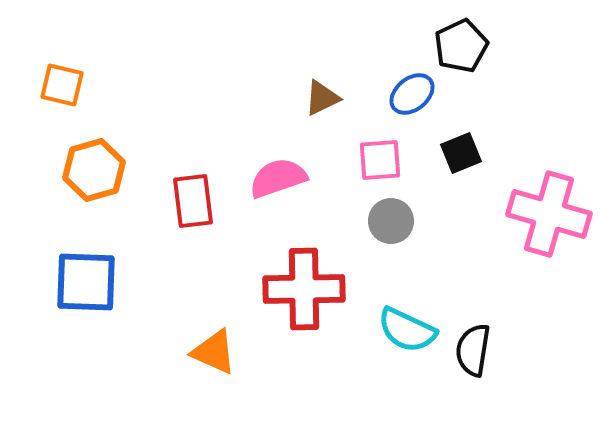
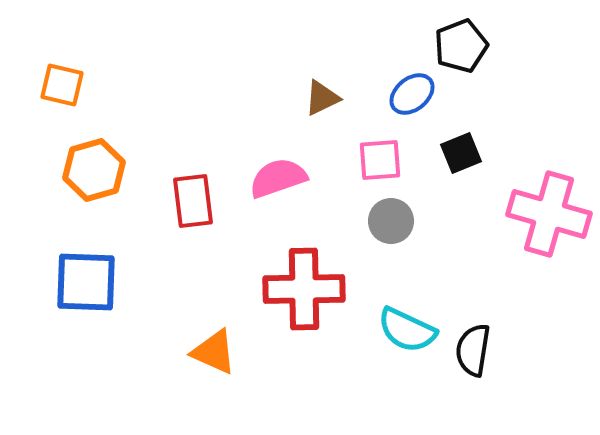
black pentagon: rotated 4 degrees clockwise
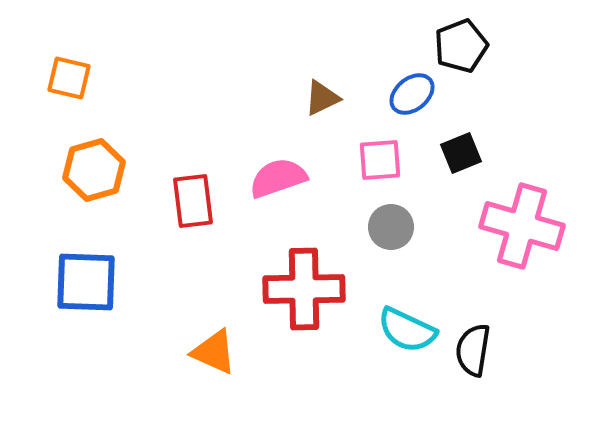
orange square: moved 7 px right, 7 px up
pink cross: moved 27 px left, 12 px down
gray circle: moved 6 px down
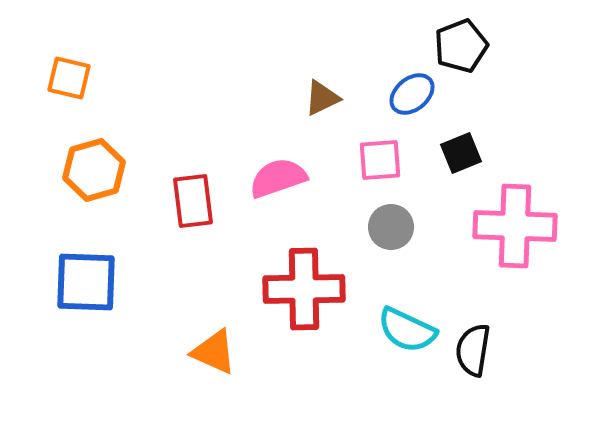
pink cross: moved 7 px left; rotated 14 degrees counterclockwise
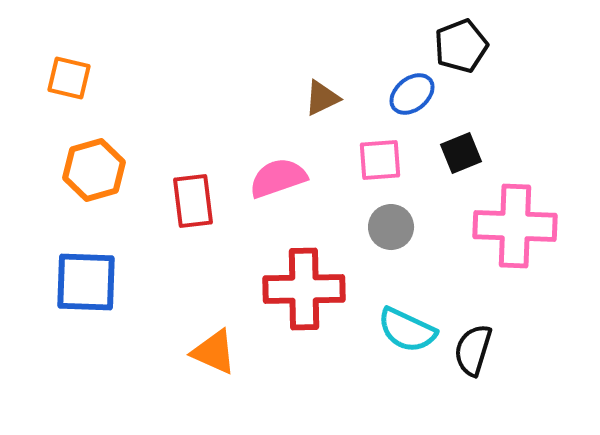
black semicircle: rotated 8 degrees clockwise
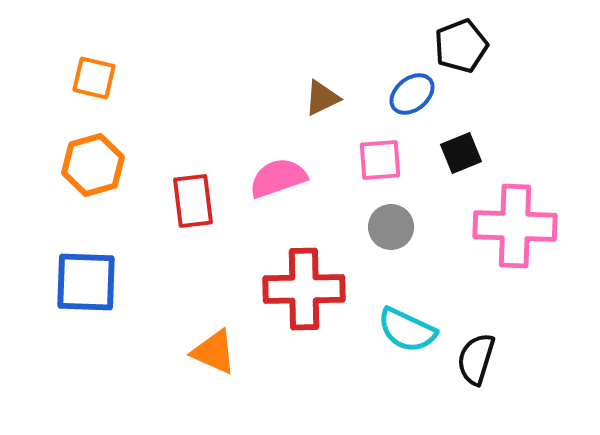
orange square: moved 25 px right
orange hexagon: moved 1 px left, 5 px up
black semicircle: moved 3 px right, 9 px down
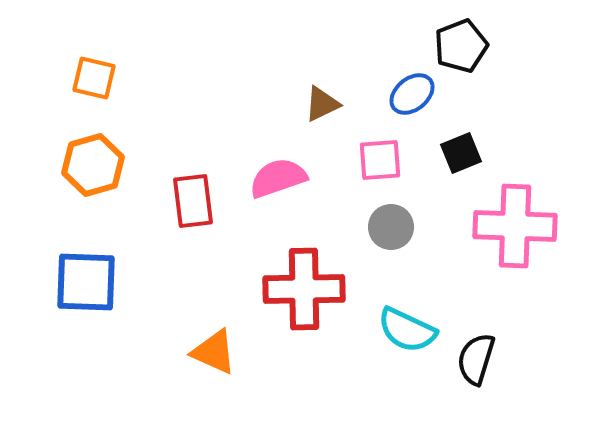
brown triangle: moved 6 px down
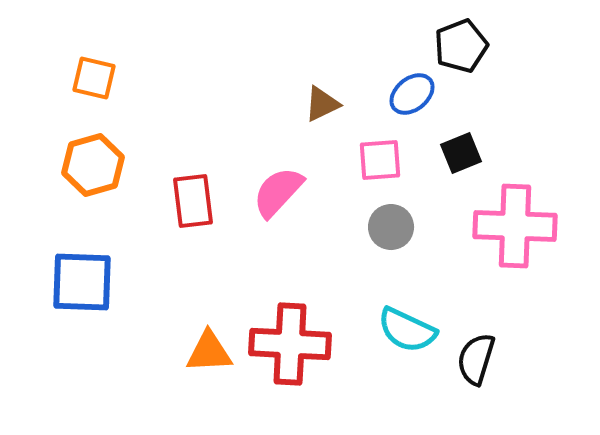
pink semicircle: moved 14 px down; rotated 28 degrees counterclockwise
blue square: moved 4 px left
red cross: moved 14 px left, 55 px down; rotated 4 degrees clockwise
orange triangle: moved 5 px left; rotated 27 degrees counterclockwise
